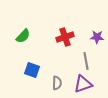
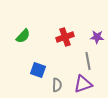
gray line: moved 2 px right
blue square: moved 6 px right
gray semicircle: moved 2 px down
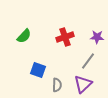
green semicircle: moved 1 px right
gray line: rotated 48 degrees clockwise
purple triangle: rotated 24 degrees counterclockwise
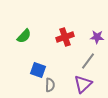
gray semicircle: moved 7 px left
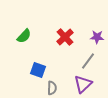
red cross: rotated 24 degrees counterclockwise
gray semicircle: moved 2 px right, 3 px down
